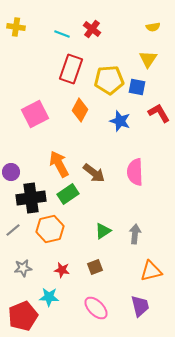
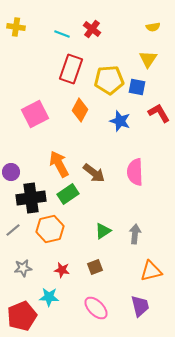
red pentagon: moved 1 px left
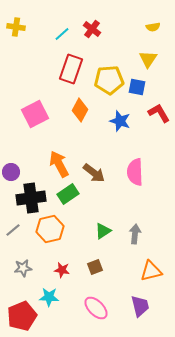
cyan line: rotated 63 degrees counterclockwise
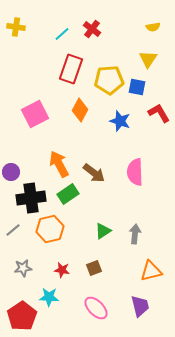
brown square: moved 1 px left, 1 px down
red pentagon: rotated 12 degrees counterclockwise
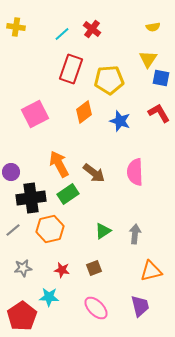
blue square: moved 24 px right, 9 px up
orange diamond: moved 4 px right, 2 px down; rotated 25 degrees clockwise
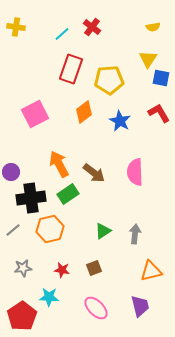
red cross: moved 2 px up
blue star: rotated 10 degrees clockwise
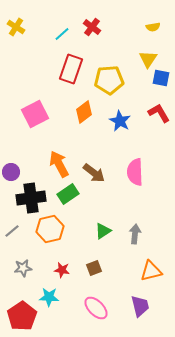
yellow cross: rotated 24 degrees clockwise
gray line: moved 1 px left, 1 px down
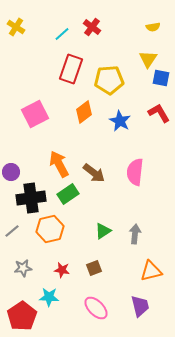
pink semicircle: rotated 8 degrees clockwise
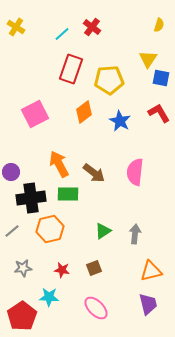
yellow semicircle: moved 6 px right, 2 px up; rotated 64 degrees counterclockwise
green rectangle: rotated 35 degrees clockwise
purple trapezoid: moved 8 px right, 2 px up
